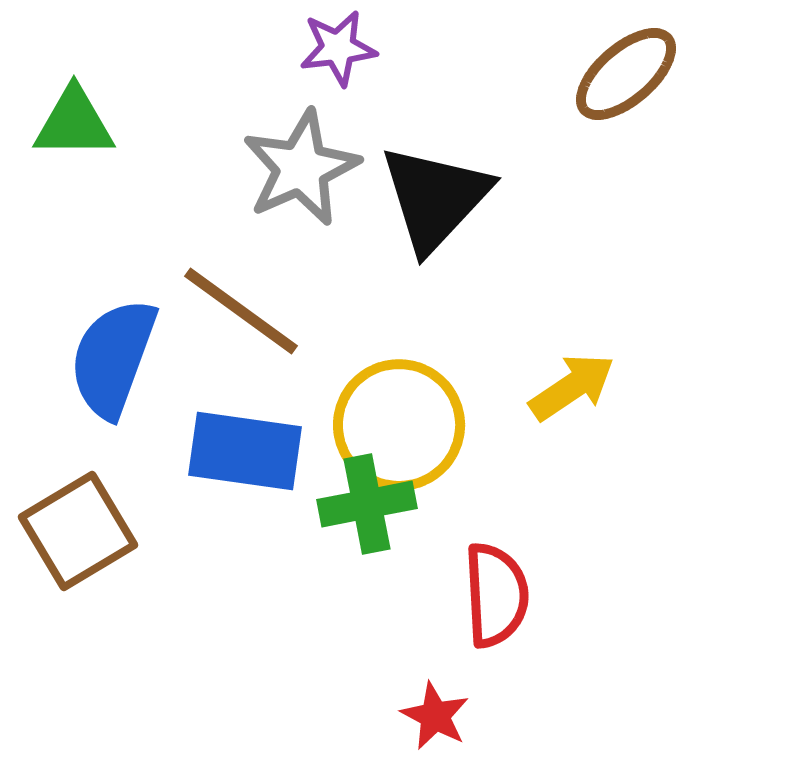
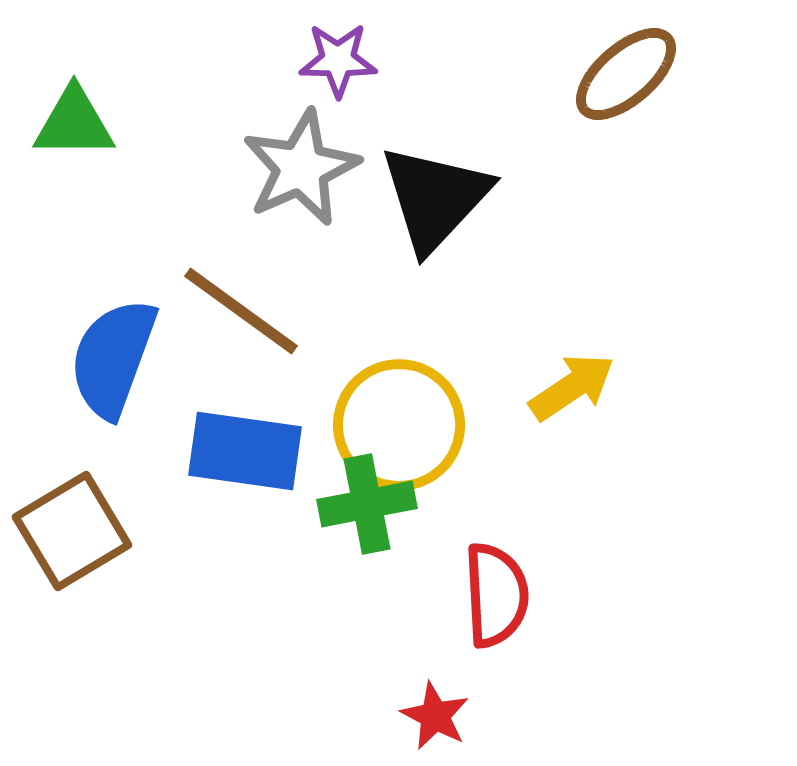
purple star: moved 12 px down; rotated 8 degrees clockwise
brown square: moved 6 px left
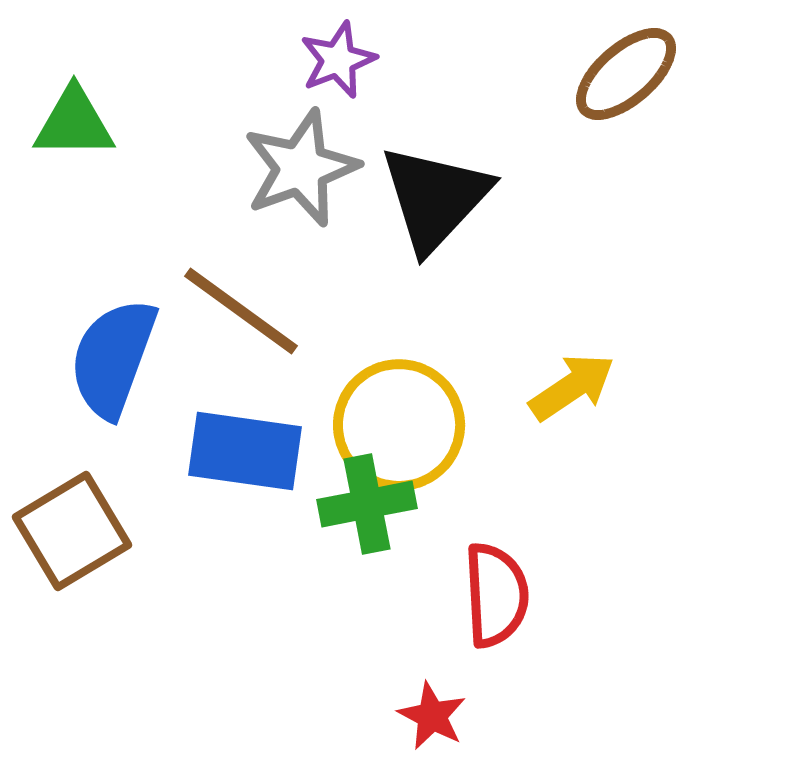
purple star: rotated 22 degrees counterclockwise
gray star: rotated 4 degrees clockwise
red star: moved 3 px left
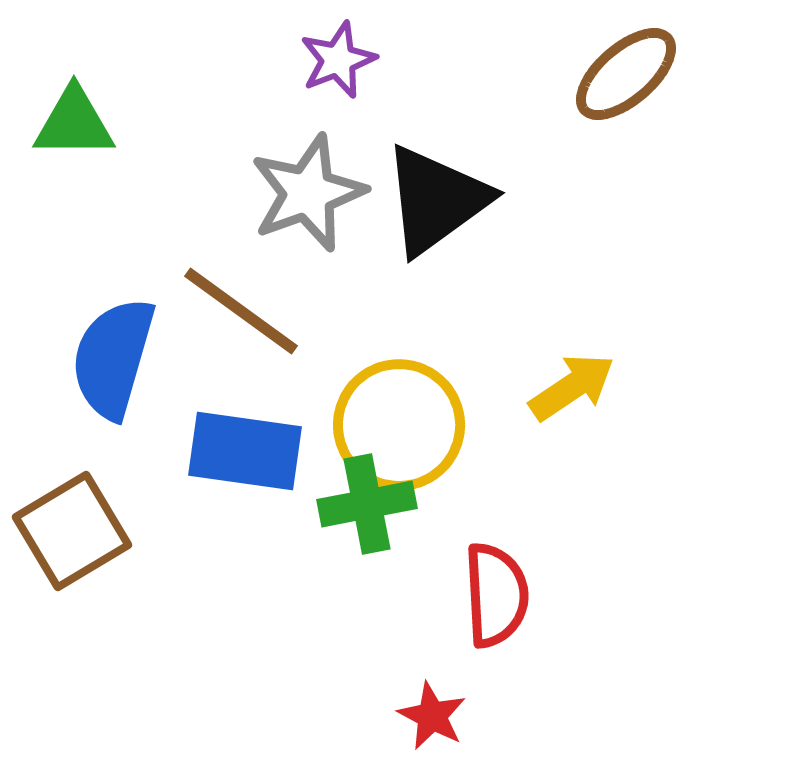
gray star: moved 7 px right, 25 px down
black triangle: moved 1 px right, 2 px down; rotated 11 degrees clockwise
blue semicircle: rotated 4 degrees counterclockwise
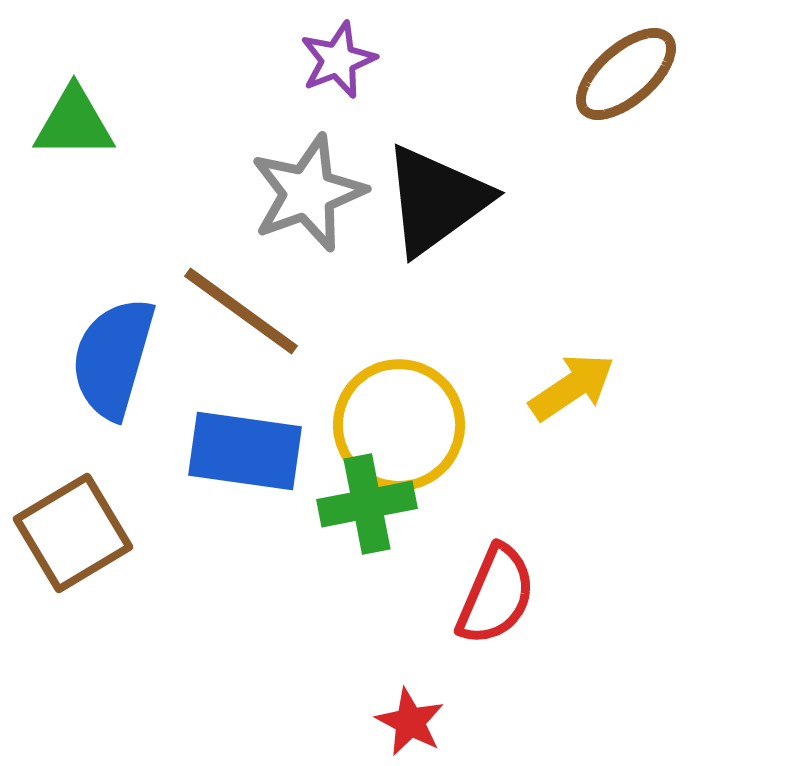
brown square: moved 1 px right, 2 px down
red semicircle: rotated 26 degrees clockwise
red star: moved 22 px left, 6 px down
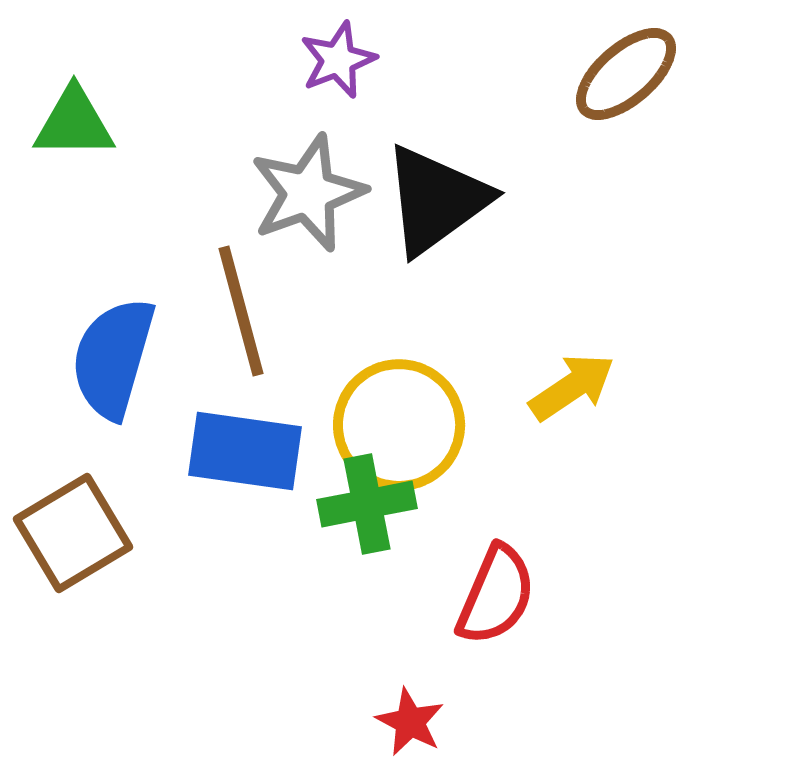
brown line: rotated 39 degrees clockwise
